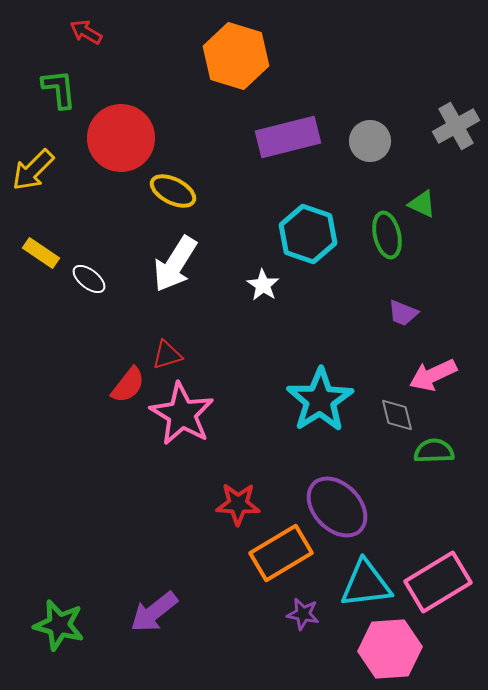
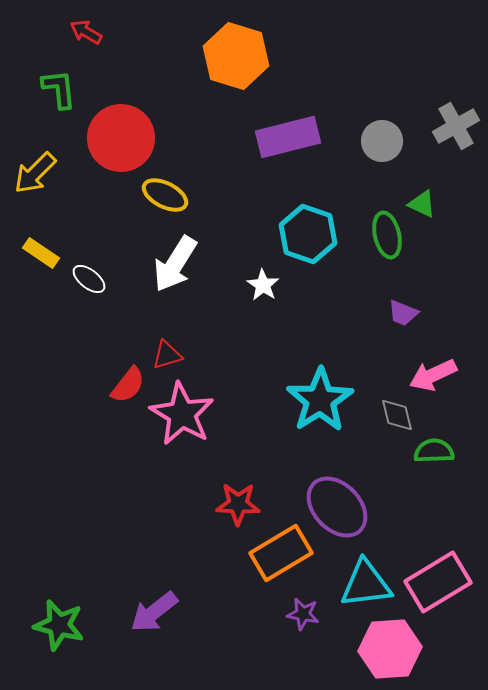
gray circle: moved 12 px right
yellow arrow: moved 2 px right, 3 px down
yellow ellipse: moved 8 px left, 4 px down
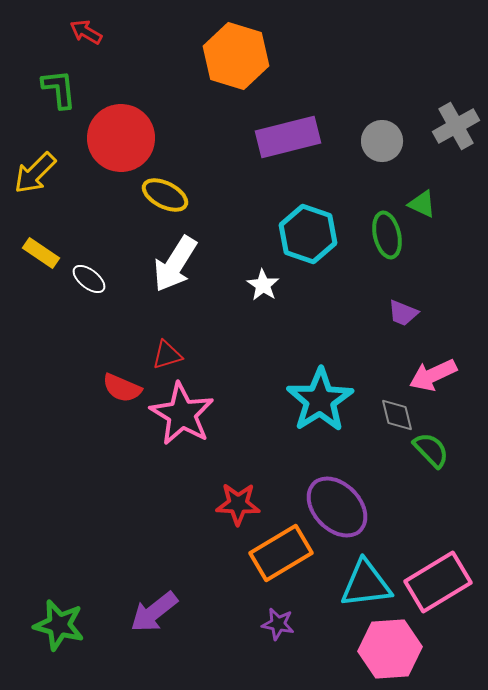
red semicircle: moved 6 px left, 3 px down; rotated 75 degrees clockwise
green semicircle: moved 3 px left, 1 px up; rotated 48 degrees clockwise
purple star: moved 25 px left, 10 px down
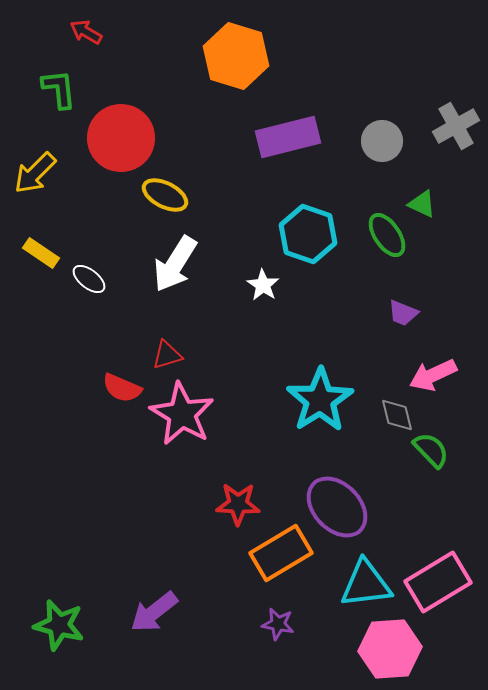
green ellipse: rotated 21 degrees counterclockwise
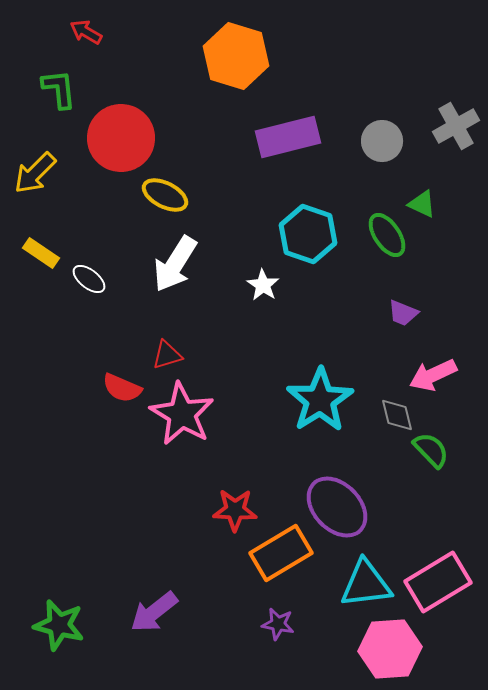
red star: moved 3 px left, 6 px down
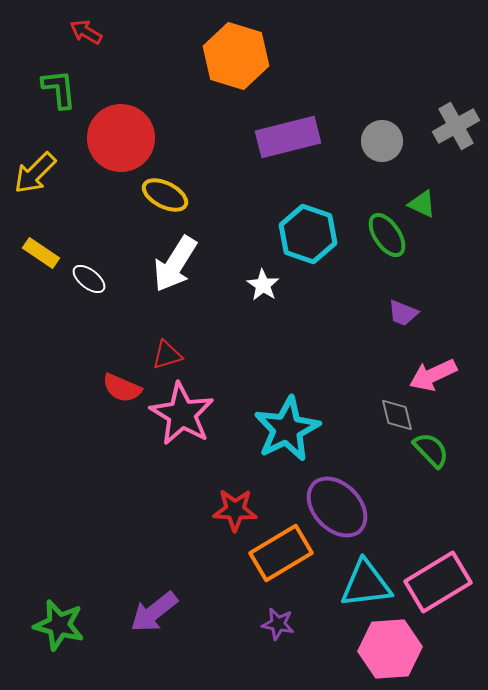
cyan star: moved 33 px left, 29 px down; rotated 6 degrees clockwise
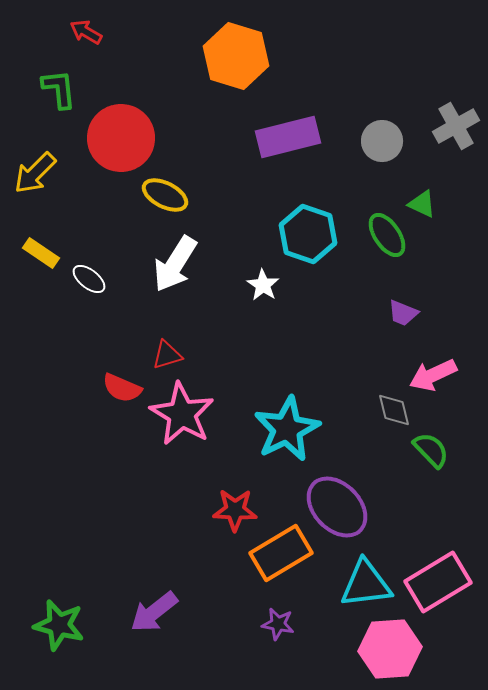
gray diamond: moved 3 px left, 5 px up
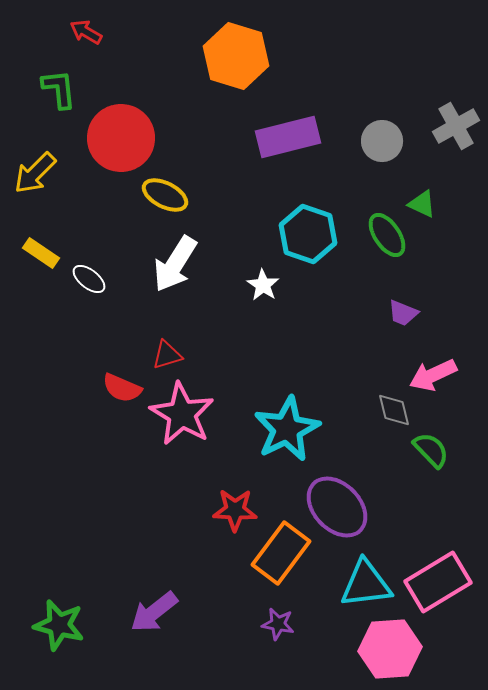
orange rectangle: rotated 22 degrees counterclockwise
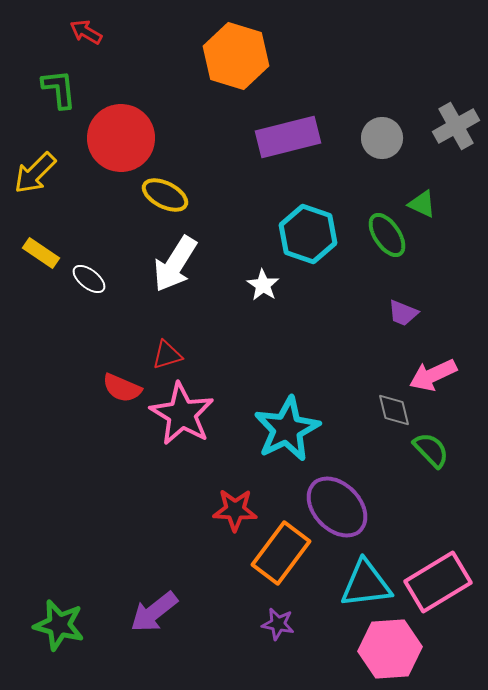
gray circle: moved 3 px up
